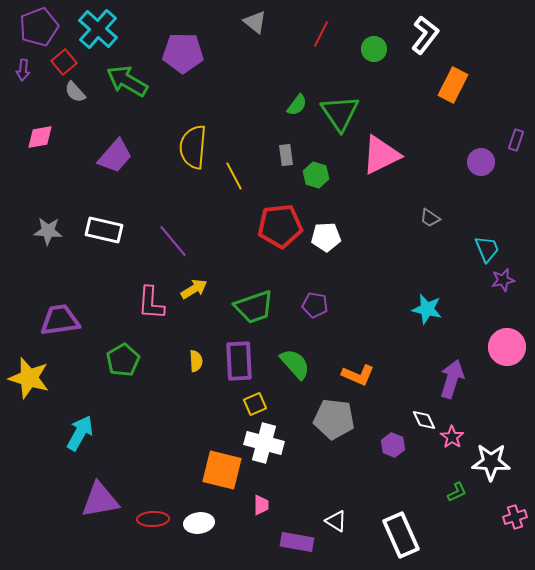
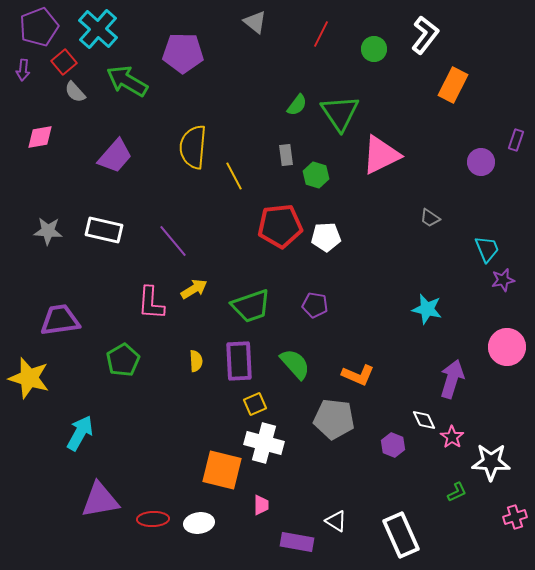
green trapezoid at (254, 307): moved 3 px left, 1 px up
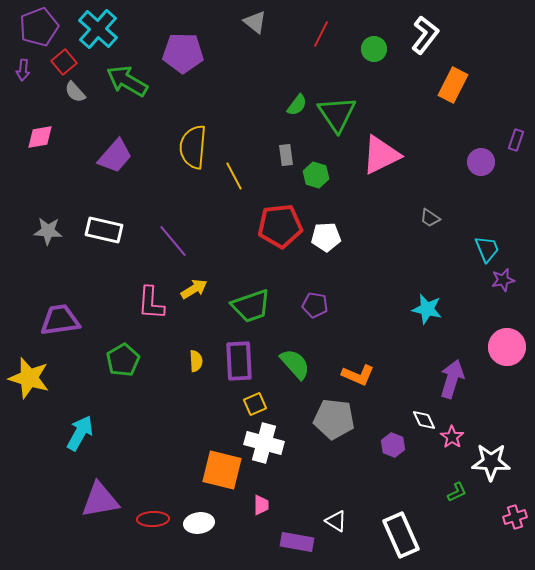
green triangle at (340, 113): moved 3 px left, 1 px down
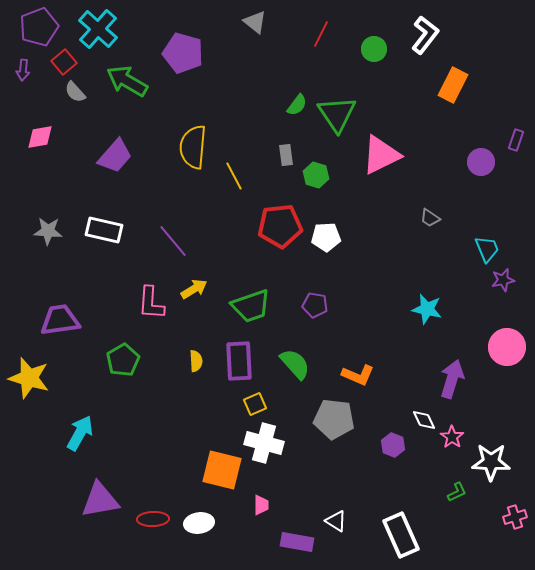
purple pentagon at (183, 53): rotated 15 degrees clockwise
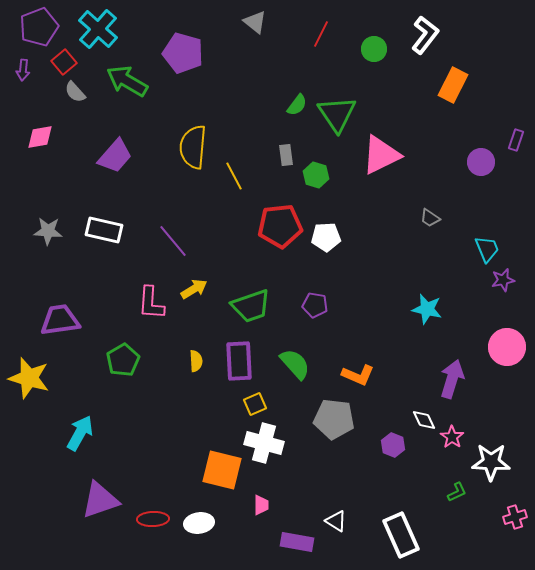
purple triangle at (100, 500): rotated 9 degrees counterclockwise
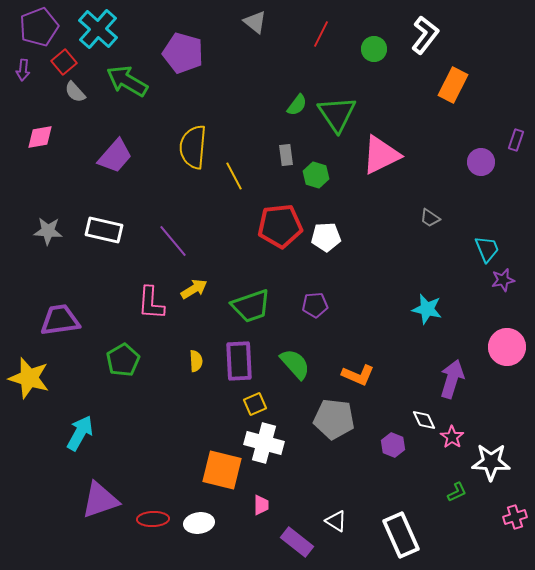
purple pentagon at (315, 305): rotated 15 degrees counterclockwise
purple rectangle at (297, 542): rotated 28 degrees clockwise
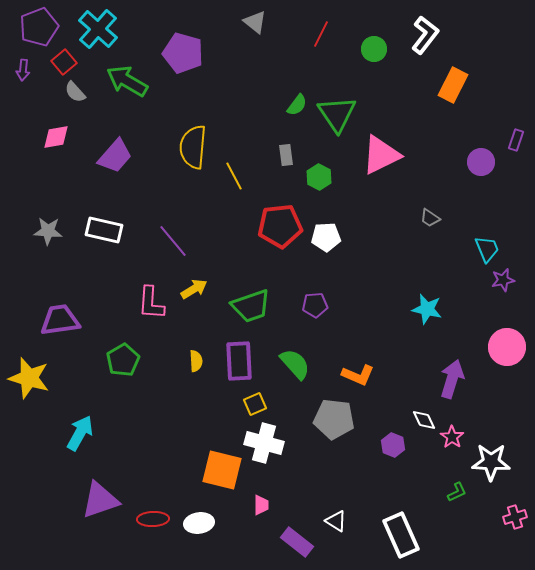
pink diamond at (40, 137): moved 16 px right
green hexagon at (316, 175): moved 3 px right, 2 px down; rotated 10 degrees clockwise
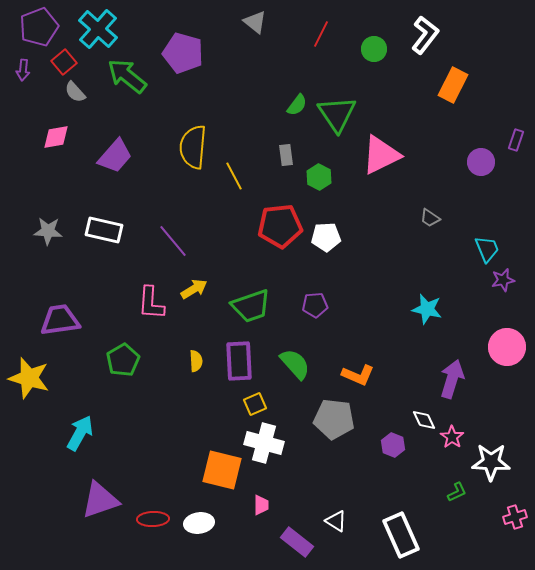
green arrow at (127, 81): moved 5 px up; rotated 9 degrees clockwise
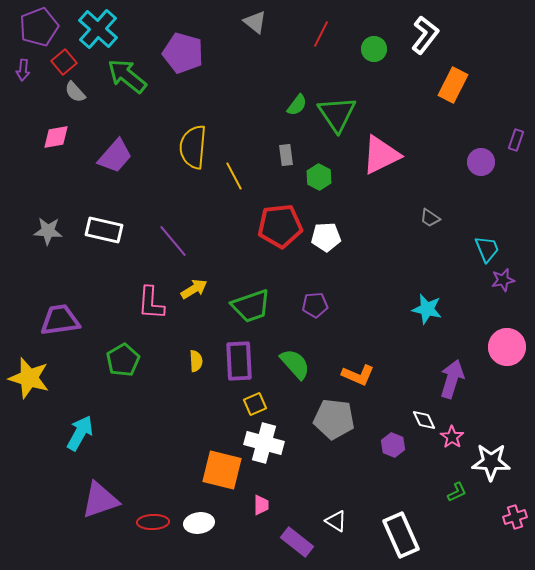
red ellipse at (153, 519): moved 3 px down
